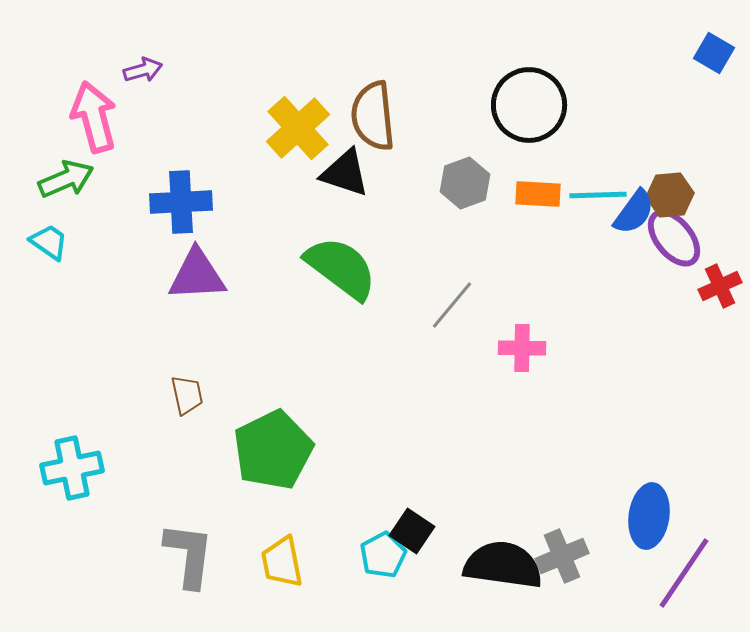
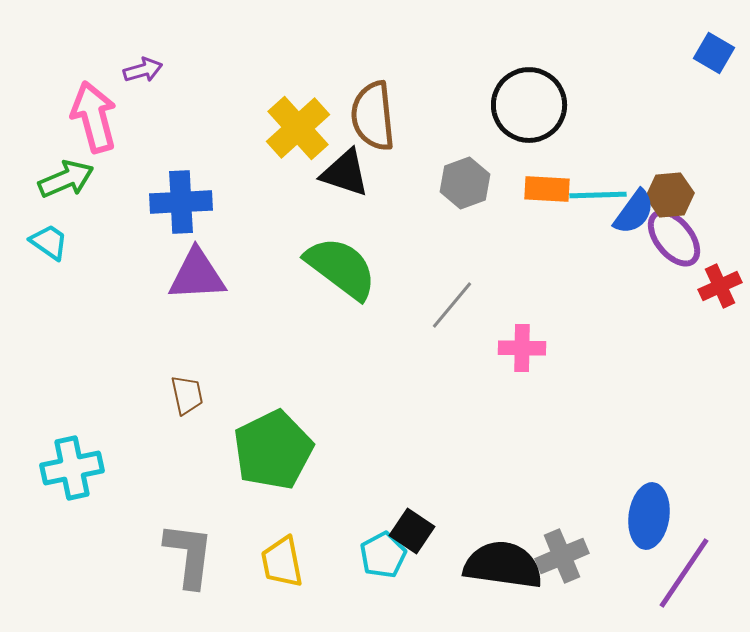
orange rectangle: moved 9 px right, 5 px up
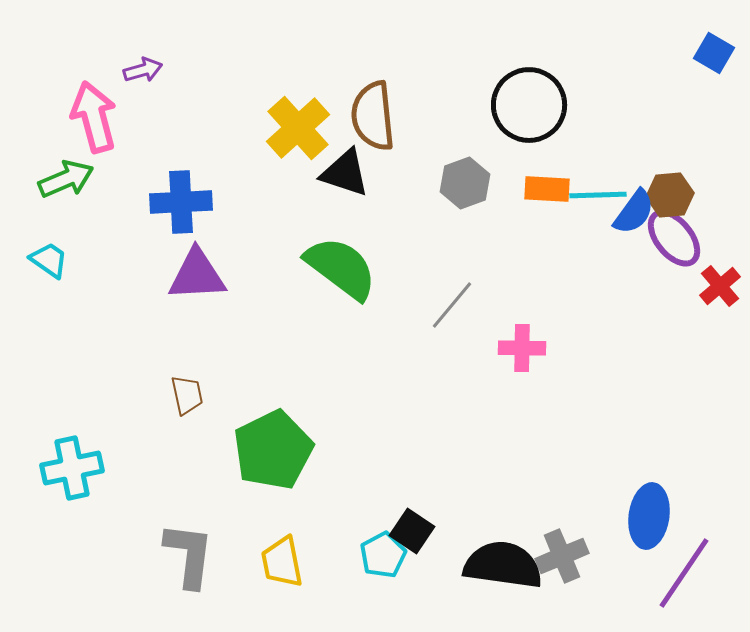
cyan trapezoid: moved 18 px down
red cross: rotated 15 degrees counterclockwise
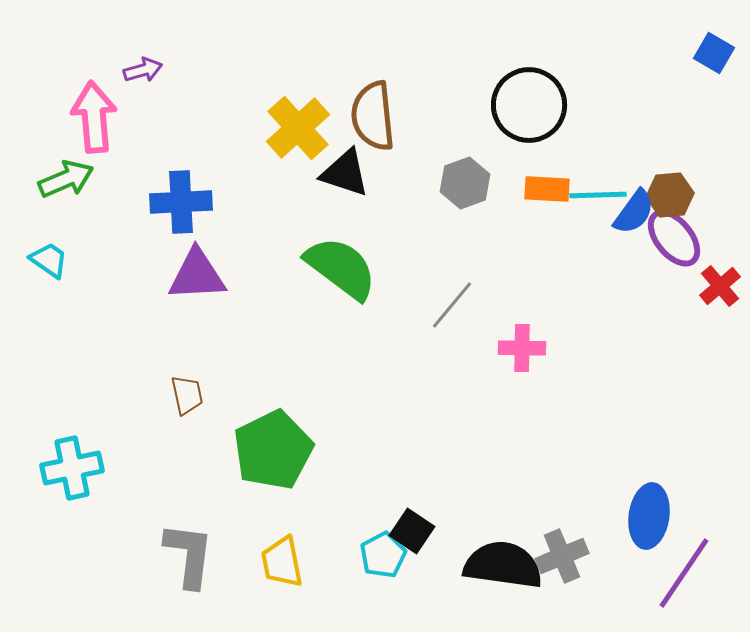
pink arrow: rotated 10 degrees clockwise
